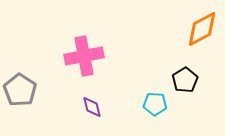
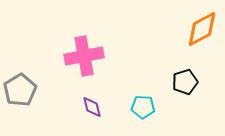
black pentagon: moved 2 px down; rotated 15 degrees clockwise
gray pentagon: rotated 8 degrees clockwise
cyan pentagon: moved 12 px left, 3 px down
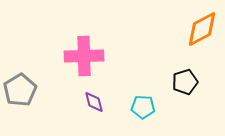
pink cross: rotated 9 degrees clockwise
purple diamond: moved 2 px right, 5 px up
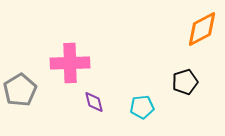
pink cross: moved 14 px left, 7 px down
cyan pentagon: moved 1 px left; rotated 10 degrees counterclockwise
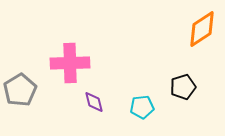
orange diamond: rotated 6 degrees counterclockwise
black pentagon: moved 2 px left, 5 px down
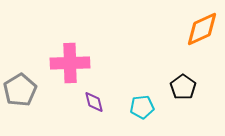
orange diamond: rotated 9 degrees clockwise
black pentagon: rotated 20 degrees counterclockwise
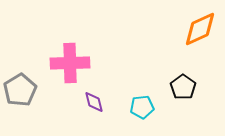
orange diamond: moved 2 px left
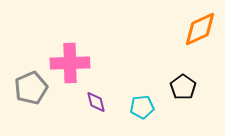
gray pentagon: moved 11 px right, 2 px up; rotated 8 degrees clockwise
purple diamond: moved 2 px right
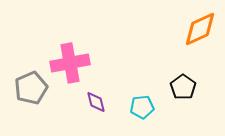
pink cross: rotated 9 degrees counterclockwise
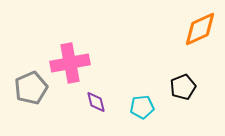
black pentagon: rotated 15 degrees clockwise
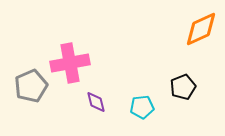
orange diamond: moved 1 px right
gray pentagon: moved 2 px up
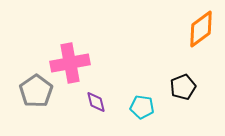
orange diamond: rotated 12 degrees counterclockwise
gray pentagon: moved 5 px right, 5 px down; rotated 12 degrees counterclockwise
cyan pentagon: rotated 15 degrees clockwise
